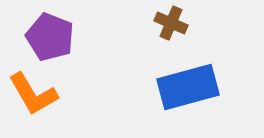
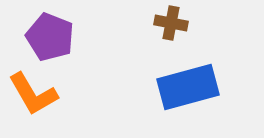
brown cross: rotated 12 degrees counterclockwise
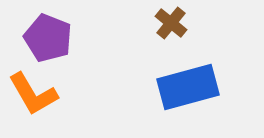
brown cross: rotated 28 degrees clockwise
purple pentagon: moved 2 px left, 1 px down
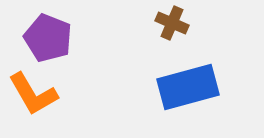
brown cross: moved 1 px right; rotated 16 degrees counterclockwise
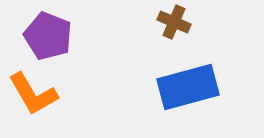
brown cross: moved 2 px right, 1 px up
purple pentagon: moved 2 px up
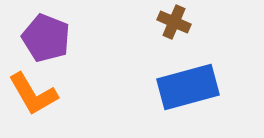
purple pentagon: moved 2 px left, 2 px down
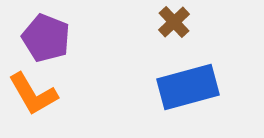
brown cross: rotated 24 degrees clockwise
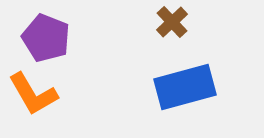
brown cross: moved 2 px left
blue rectangle: moved 3 px left
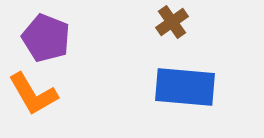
brown cross: rotated 8 degrees clockwise
blue rectangle: rotated 20 degrees clockwise
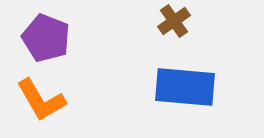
brown cross: moved 2 px right, 1 px up
orange L-shape: moved 8 px right, 6 px down
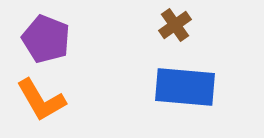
brown cross: moved 1 px right, 4 px down
purple pentagon: moved 1 px down
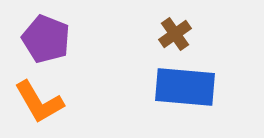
brown cross: moved 9 px down
orange L-shape: moved 2 px left, 2 px down
